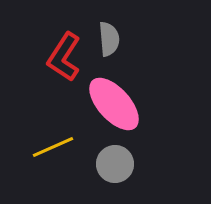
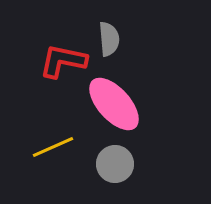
red L-shape: moved 1 px left, 4 px down; rotated 69 degrees clockwise
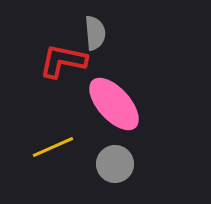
gray semicircle: moved 14 px left, 6 px up
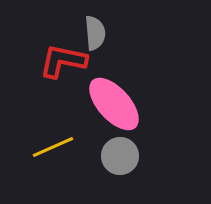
gray circle: moved 5 px right, 8 px up
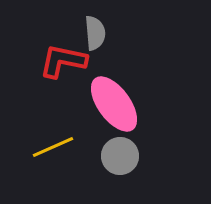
pink ellipse: rotated 6 degrees clockwise
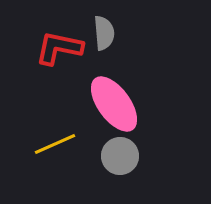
gray semicircle: moved 9 px right
red L-shape: moved 4 px left, 13 px up
yellow line: moved 2 px right, 3 px up
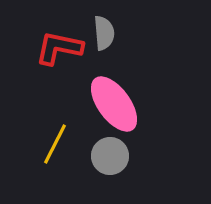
yellow line: rotated 39 degrees counterclockwise
gray circle: moved 10 px left
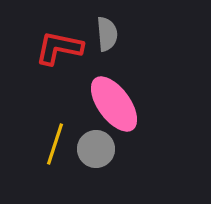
gray semicircle: moved 3 px right, 1 px down
yellow line: rotated 9 degrees counterclockwise
gray circle: moved 14 px left, 7 px up
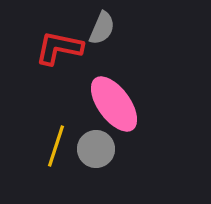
gray semicircle: moved 5 px left, 6 px up; rotated 28 degrees clockwise
yellow line: moved 1 px right, 2 px down
